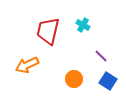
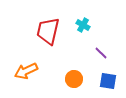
purple line: moved 3 px up
orange arrow: moved 1 px left, 6 px down
blue square: rotated 24 degrees counterclockwise
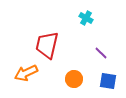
cyan cross: moved 3 px right, 7 px up
red trapezoid: moved 1 px left, 14 px down
orange arrow: moved 2 px down
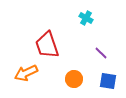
red trapezoid: rotated 32 degrees counterclockwise
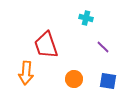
cyan cross: rotated 16 degrees counterclockwise
red trapezoid: moved 1 px left
purple line: moved 2 px right, 6 px up
orange arrow: rotated 60 degrees counterclockwise
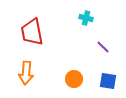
red trapezoid: moved 14 px left, 13 px up; rotated 8 degrees clockwise
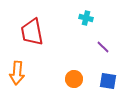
orange arrow: moved 9 px left
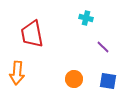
red trapezoid: moved 2 px down
